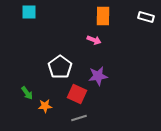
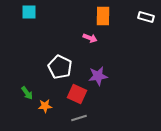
pink arrow: moved 4 px left, 2 px up
white pentagon: rotated 10 degrees counterclockwise
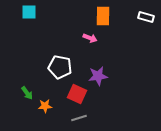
white pentagon: rotated 15 degrees counterclockwise
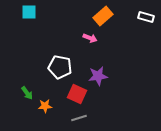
orange rectangle: rotated 48 degrees clockwise
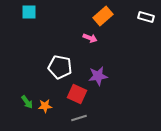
green arrow: moved 9 px down
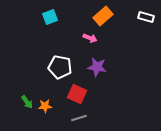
cyan square: moved 21 px right, 5 px down; rotated 21 degrees counterclockwise
purple star: moved 1 px left, 9 px up; rotated 18 degrees clockwise
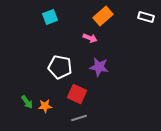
purple star: moved 2 px right
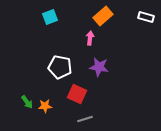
pink arrow: rotated 104 degrees counterclockwise
gray line: moved 6 px right, 1 px down
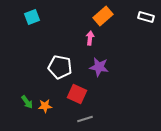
cyan square: moved 18 px left
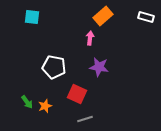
cyan square: rotated 28 degrees clockwise
white pentagon: moved 6 px left
orange star: rotated 16 degrees counterclockwise
